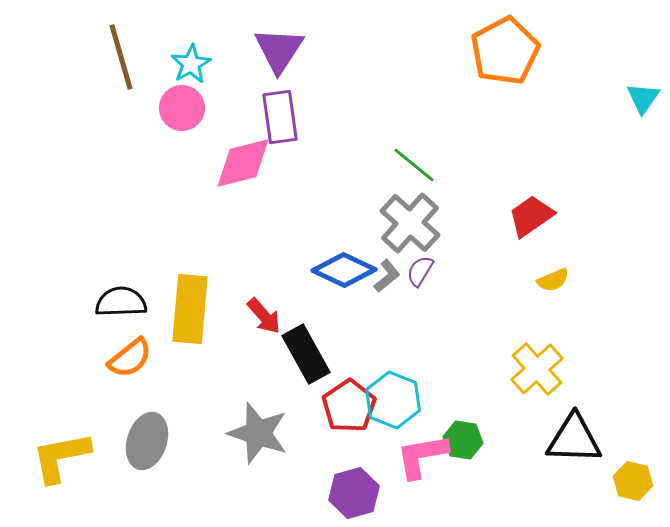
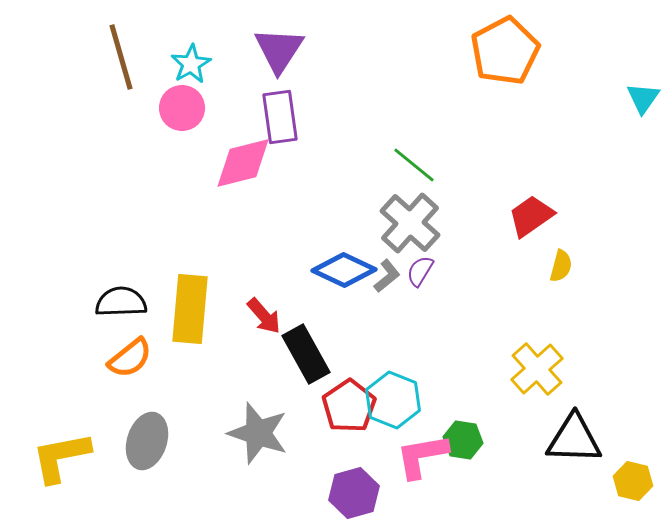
yellow semicircle: moved 8 px right, 14 px up; rotated 52 degrees counterclockwise
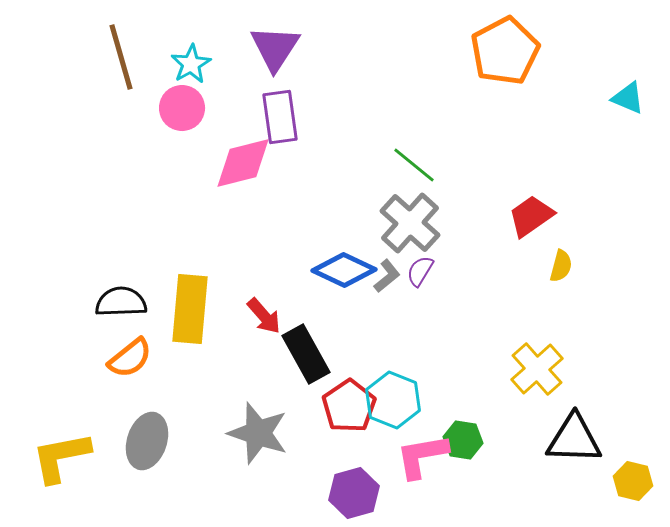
purple triangle: moved 4 px left, 2 px up
cyan triangle: moved 15 px left; rotated 42 degrees counterclockwise
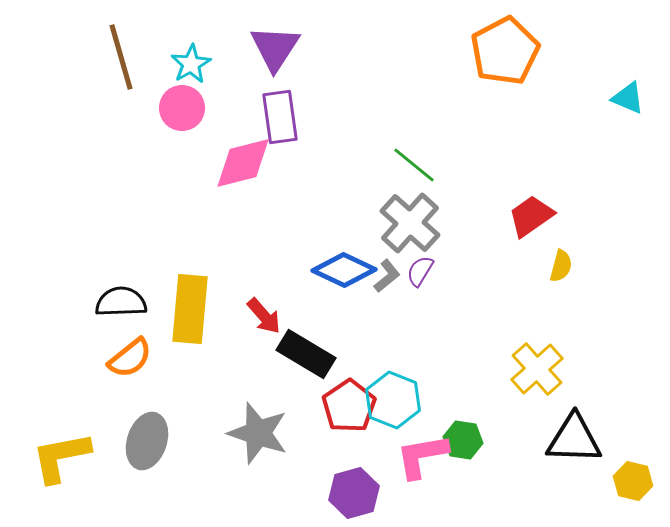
black rectangle: rotated 30 degrees counterclockwise
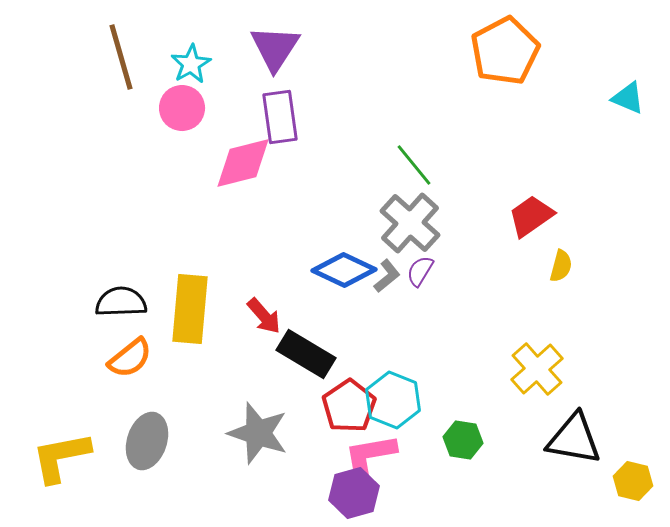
green line: rotated 12 degrees clockwise
black triangle: rotated 8 degrees clockwise
pink L-shape: moved 52 px left
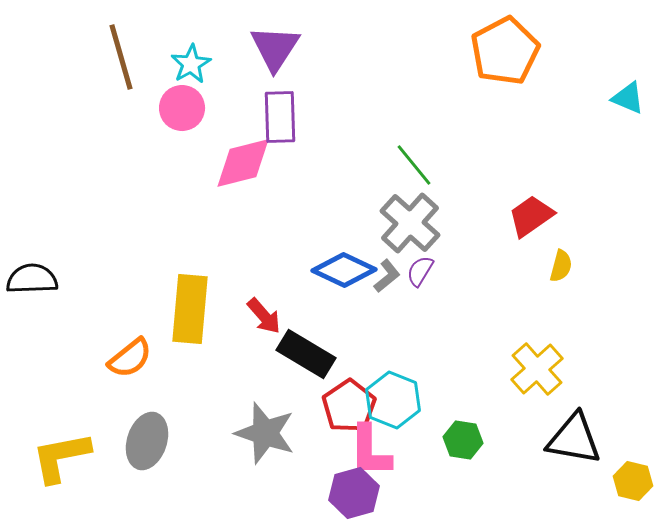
purple rectangle: rotated 6 degrees clockwise
black semicircle: moved 89 px left, 23 px up
gray star: moved 7 px right
pink L-shape: moved 5 px up; rotated 80 degrees counterclockwise
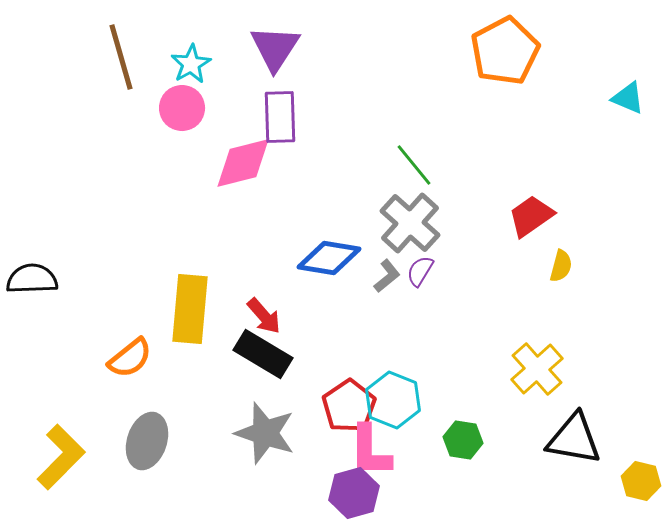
blue diamond: moved 15 px left, 12 px up; rotated 16 degrees counterclockwise
black rectangle: moved 43 px left
yellow L-shape: rotated 146 degrees clockwise
yellow hexagon: moved 8 px right
